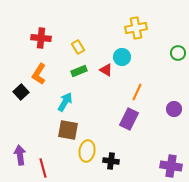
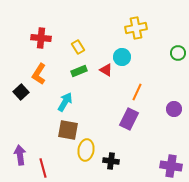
yellow ellipse: moved 1 px left, 1 px up
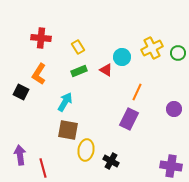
yellow cross: moved 16 px right, 20 px down; rotated 15 degrees counterclockwise
black square: rotated 21 degrees counterclockwise
black cross: rotated 21 degrees clockwise
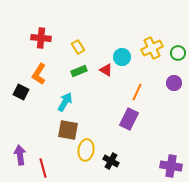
purple circle: moved 26 px up
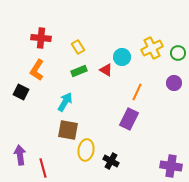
orange L-shape: moved 2 px left, 4 px up
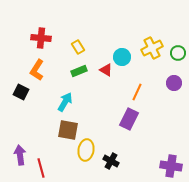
red line: moved 2 px left
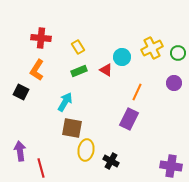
brown square: moved 4 px right, 2 px up
purple arrow: moved 4 px up
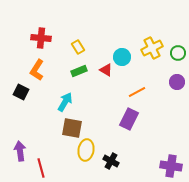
purple circle: moved 3 px right, 1 px up
orange line: rotated 36 degrees clockwise
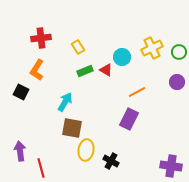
red cross: rotated 12 degrees counterclockwise
green circle: moved 1 px right, 1 px up
green rectangle: moved 6 px right
